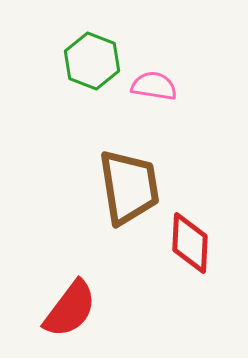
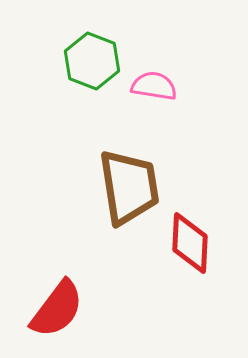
red semicircle: moved 13 px left
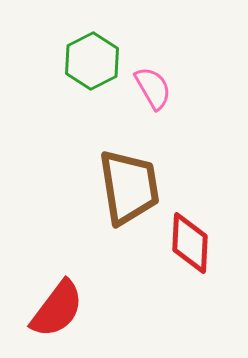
green hexagon: rotated 12 degrees clockwise
pink semicircle: moved 1 px left, 2 px down; rotated 51 degrees clockwise
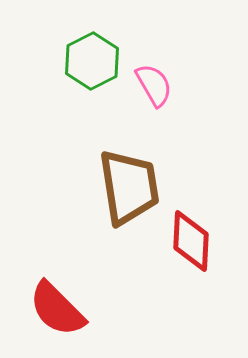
pink semicircle: moved 1 px right, 3 px up
red diamond: moved 1 px right, 2 px up
red semicircle: rotated 98 degrees clockwise
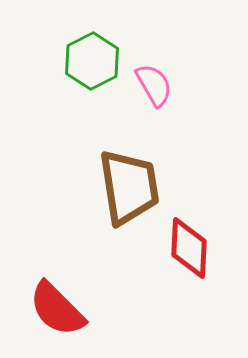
red diamond: moved 2 px left, 7 px down
